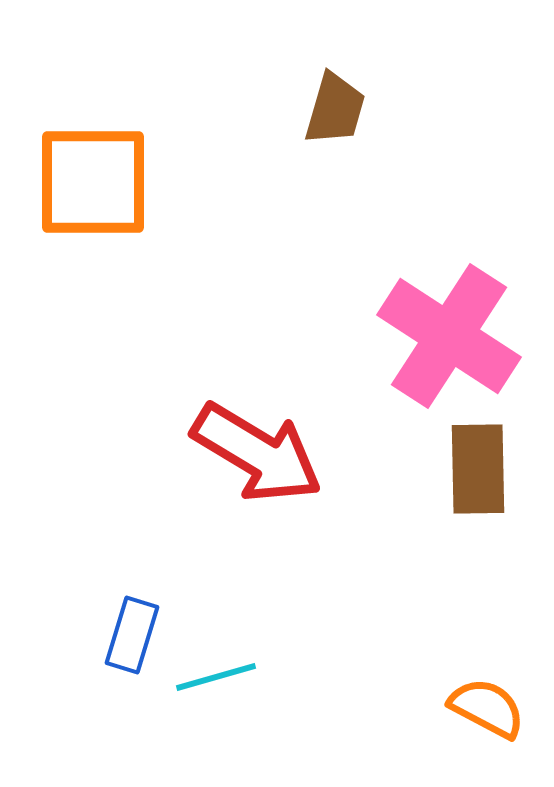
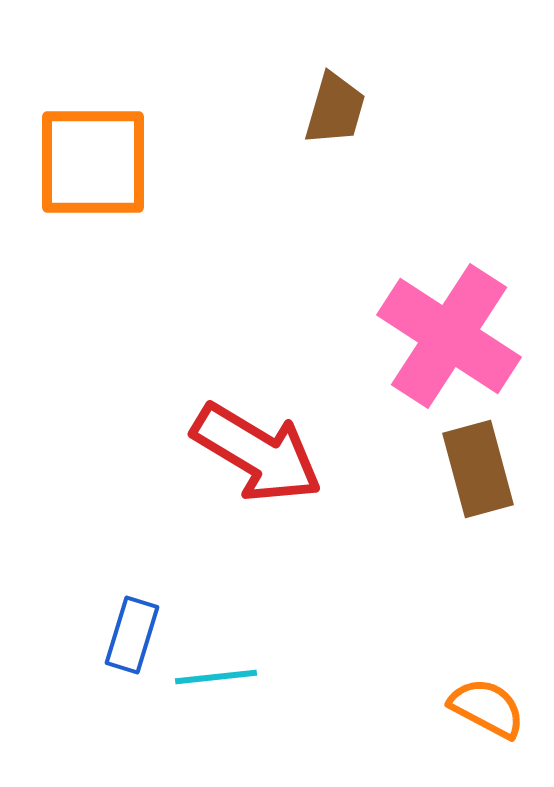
orange square: moved 20 px up
brown rectangle: rotated 14 degrees counterclockwise
cyan line: rotated 10 degrees clockwise
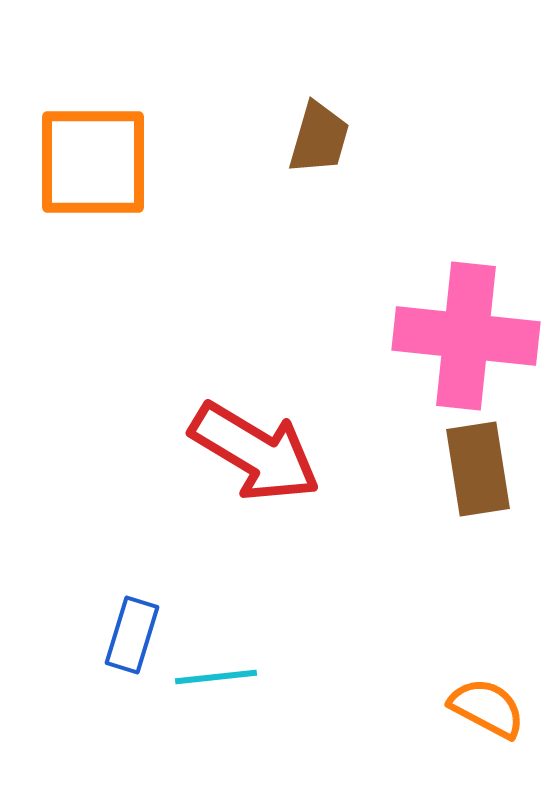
brown trapezoid: moved 16 px left, 29 px down
pink cross: moved 17 px right; rotated 27 degrees counterclockwise
red arrow: moved 2 px left, 1 px up
brown rectangle: rotated 6 degrees clockwise
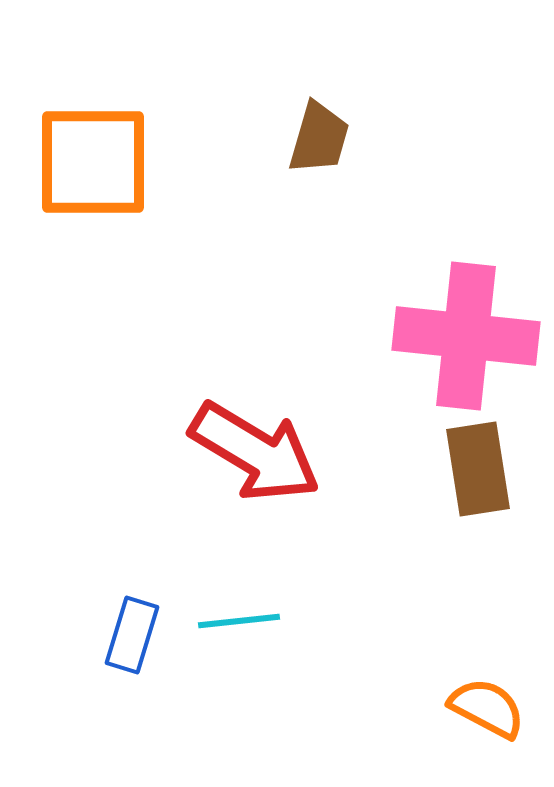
cyan line: moved 23 px right, 56 px up
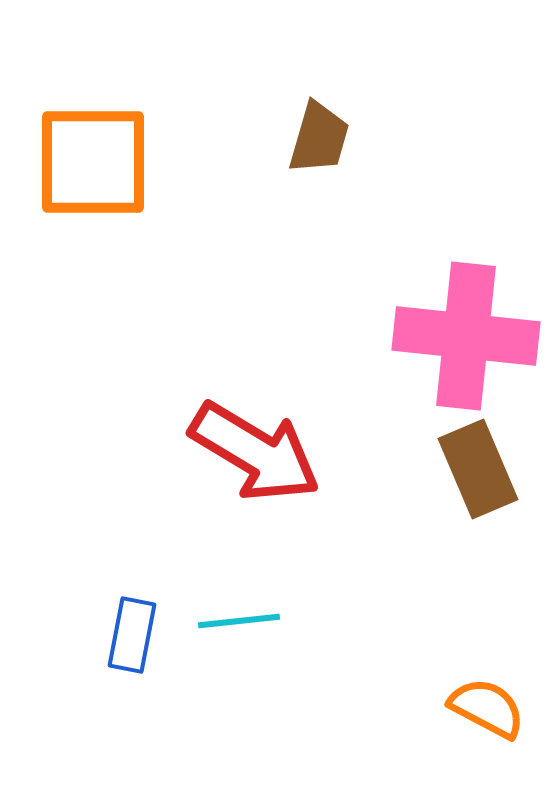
brown rectangle: rotated 14 degrees counterclockwise
blue rectangle: rotated 6 degrees counterclockwise
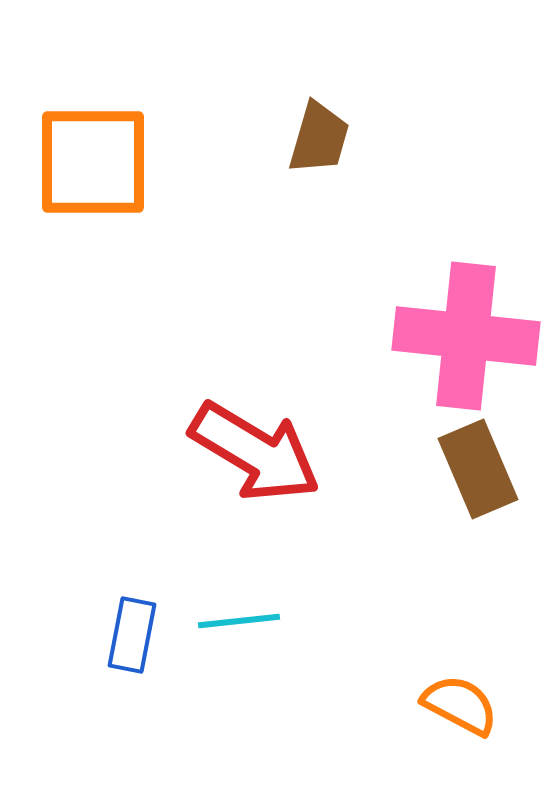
orange semicircle: moved 27 px left, 3 px up
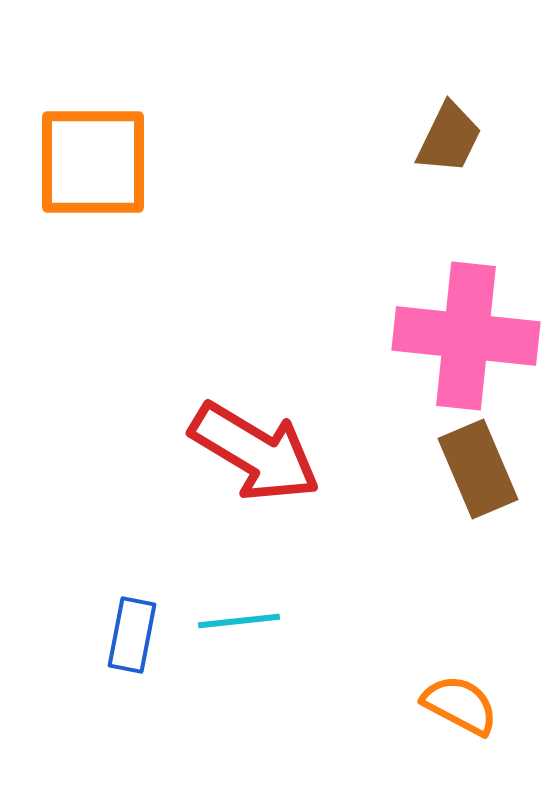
brown trapezoid: moved 130 px right; rotated 10 degrees clockwise
